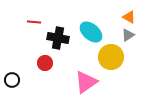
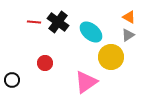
black cross: moved 16 px up; rotated 25 degrees clockwise
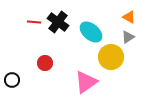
gray triangle: moved 2 px down
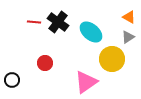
yellow circle: moved 1 px right, 2 px down
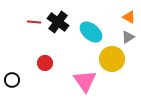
pink triangle: moved 1 px left, 1 px up; rotated 30 degrees counterclockwise
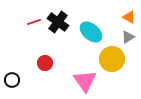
red line: rotated 24 degrees counterclockwise
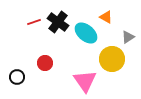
orange triangle: moved 23 px left
cyan ellipse: moved 5 px left, 1 px down
black circle: moved 5 px right, 3 px up
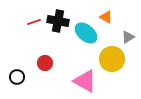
black cross: moved 1 px up; rotated 25 degrees counterclockwise
pink triangle: rotated 25 degrees counterclockwise
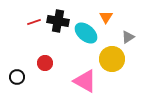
orange triangle: rotated 32 degrees clockwise
